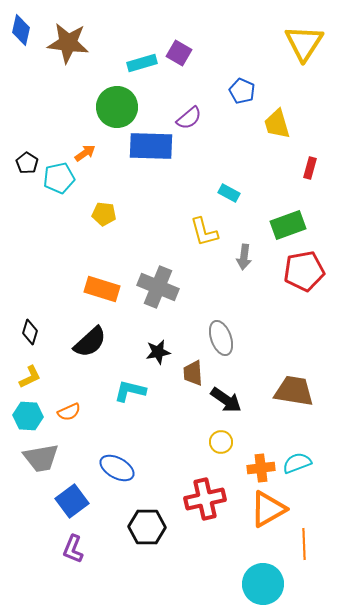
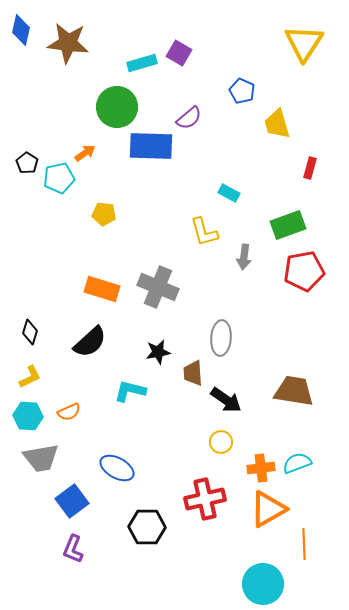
gray ellipse at (221, 338): rotated 24 degrees clockwise
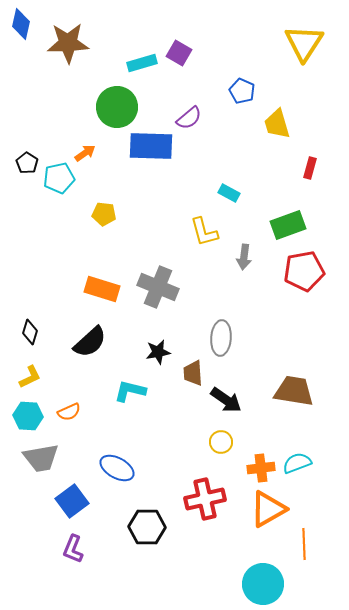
blue diamond at (21, 30): moved 6 px up
brown star at (68, 43): rotated 9 degrees counterclockwise
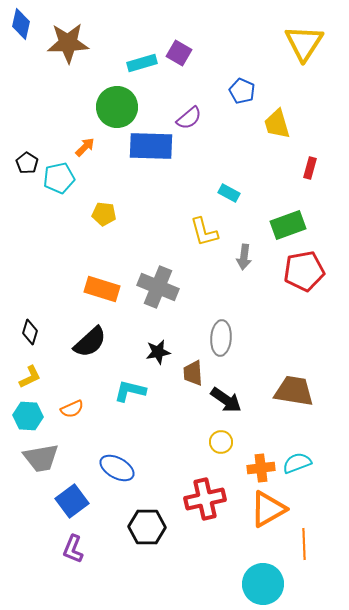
orange arrow at (85, 153): moved 6 px up; rotated 10 degrees counterclockwise
orange semicircle at (69, 412): moved 3 px right, 3 px up
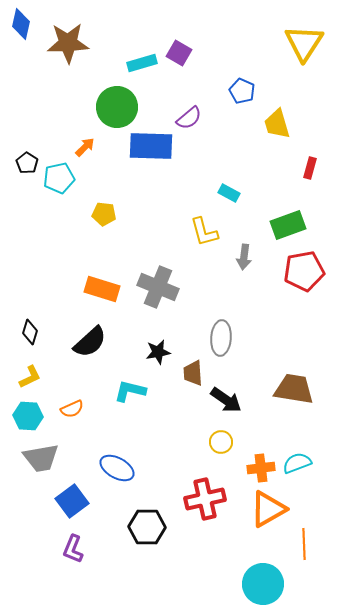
brown trapezoid at (294, 391): moved 2 px up
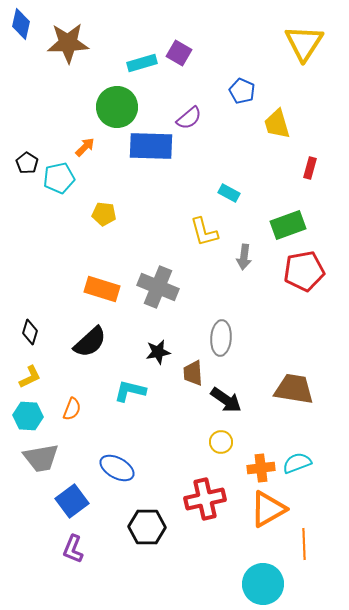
orange semicircle at (72, 409): rotated 45 degrees counterclockwise
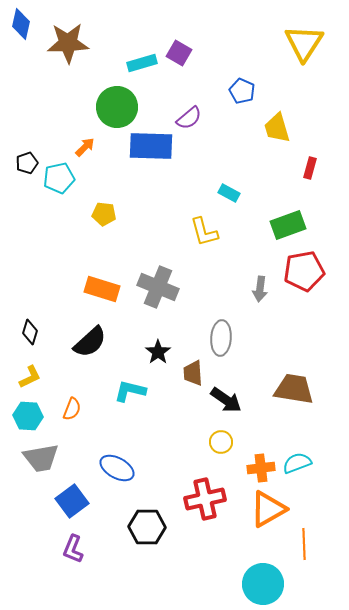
yellow trapezoid at (277, 124): moved 4 px down
black pentagon at (27, 163): rotated 20 degrees clockwise
gray arrow at (244, 257): moved 16 px right, 32 px down
black star at (158, 352): rotated 25 degrees counterclockwise
